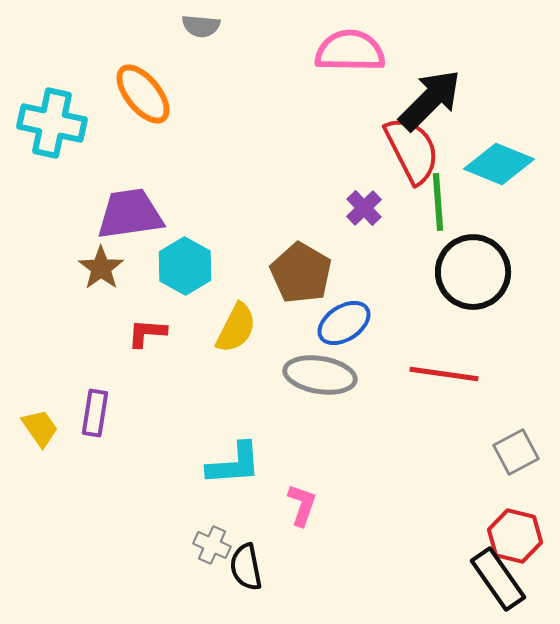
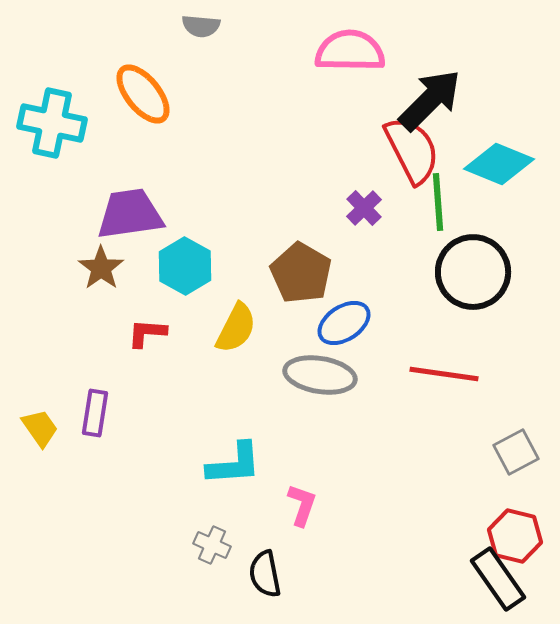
black semicircle: moved 19 px right, 7 px down
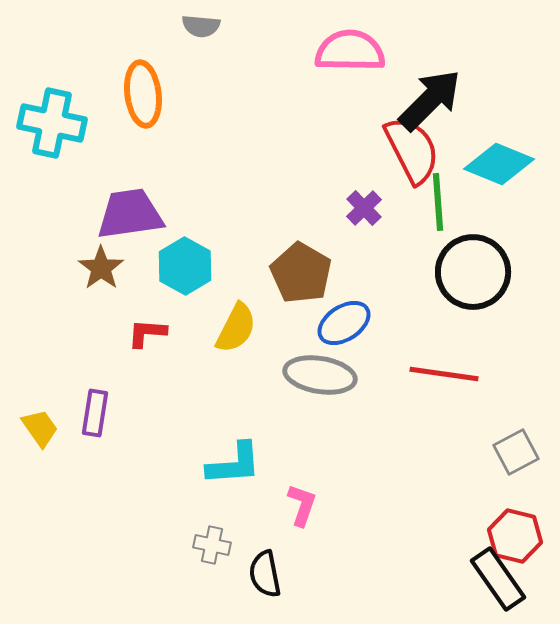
orange ellipse: rotated 32 degrees clockwise
gray cross: rotated 12 degrees counterclockwise
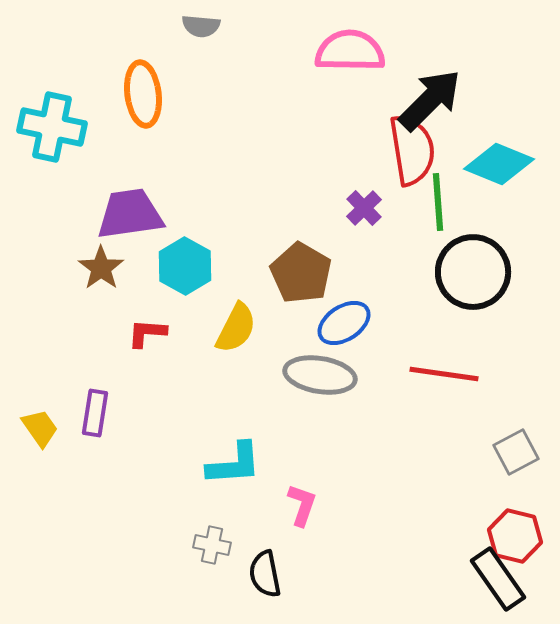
cyan cross: moved 4 px down
red semicircle: rotated 18 degrees clockwise
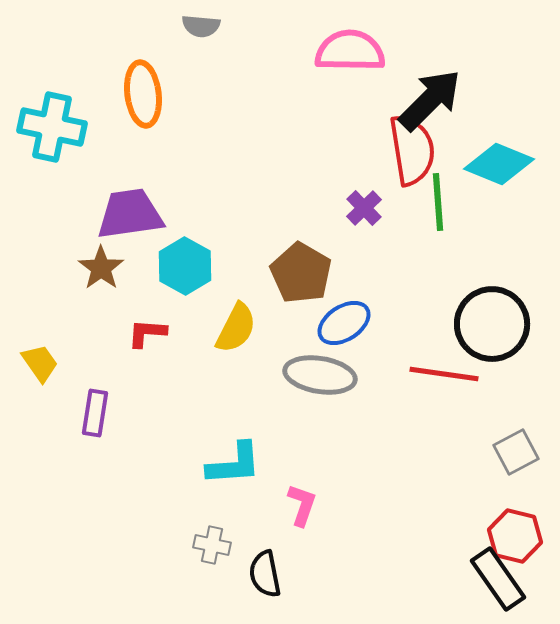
black circle: moved 19 px right, 52 px down
yellow trapezoid: moved 65 px up
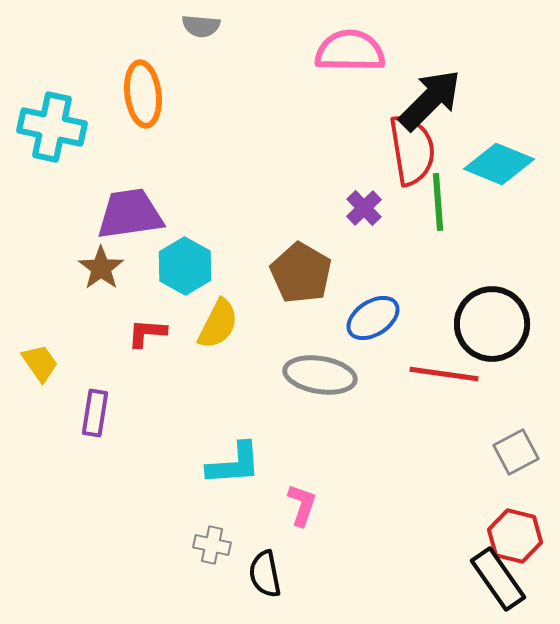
blue ellipse: moved 29 px right, 5 px up
yellow semicircle: moved 18 px left, 4 px up
